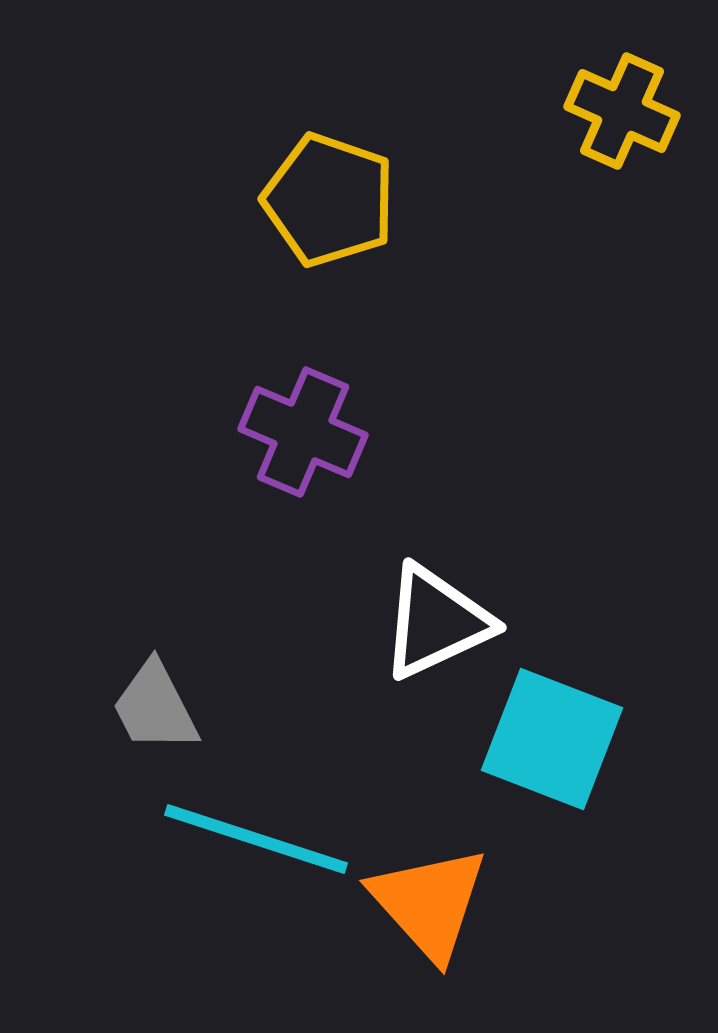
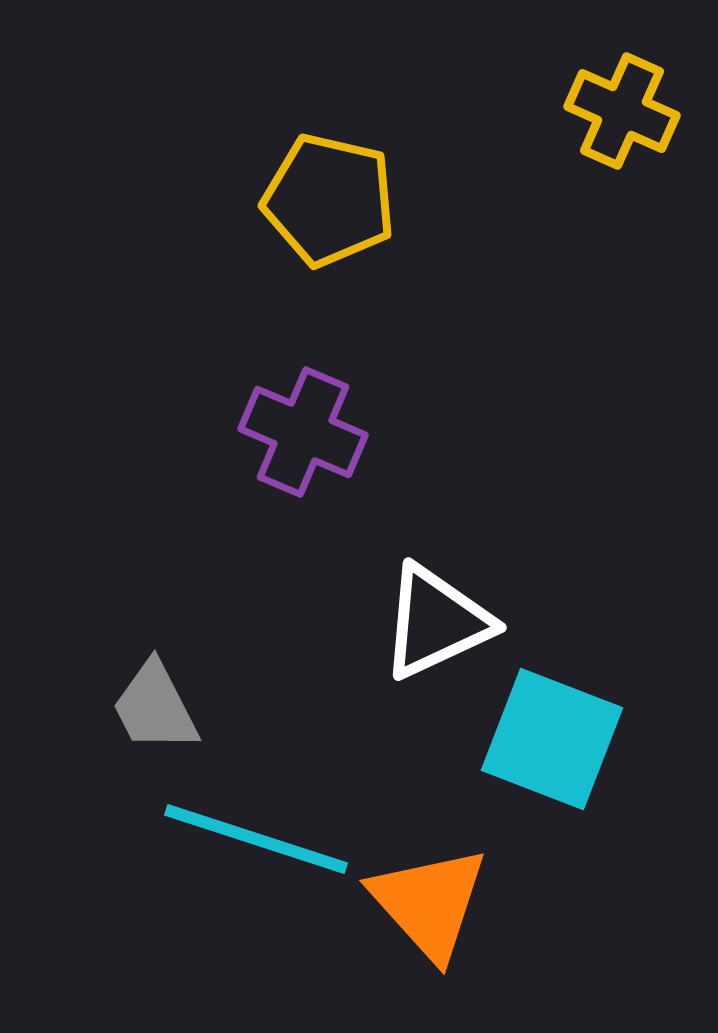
yellow pentagon: rotated 6 degrees counterclockwise
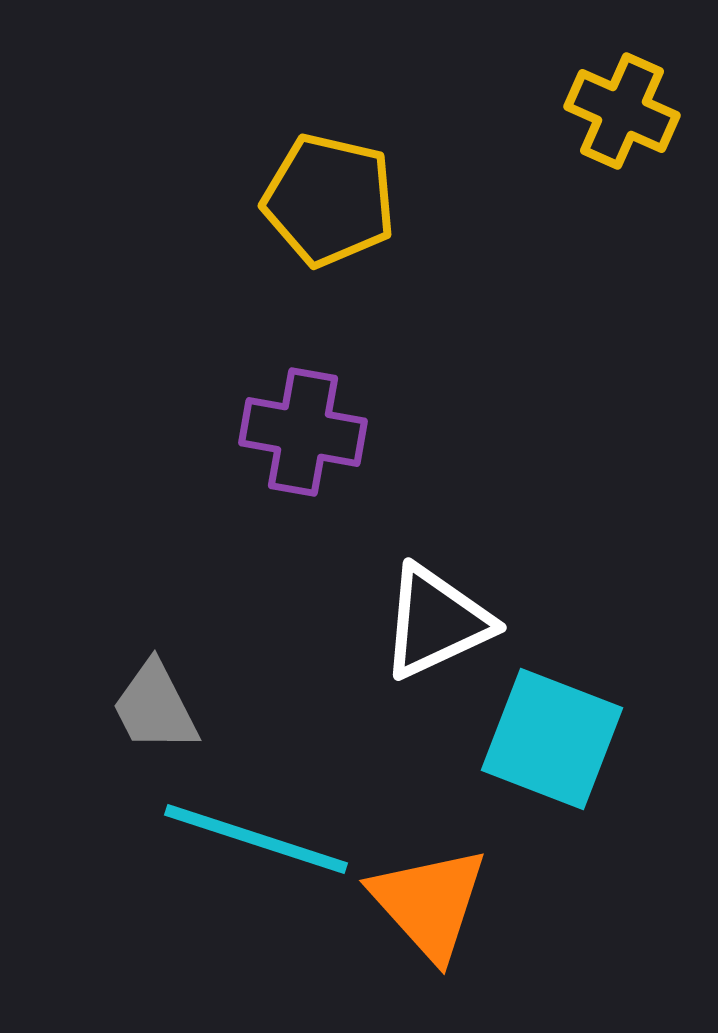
purple cross: rotated 13 degrees counterclockwise
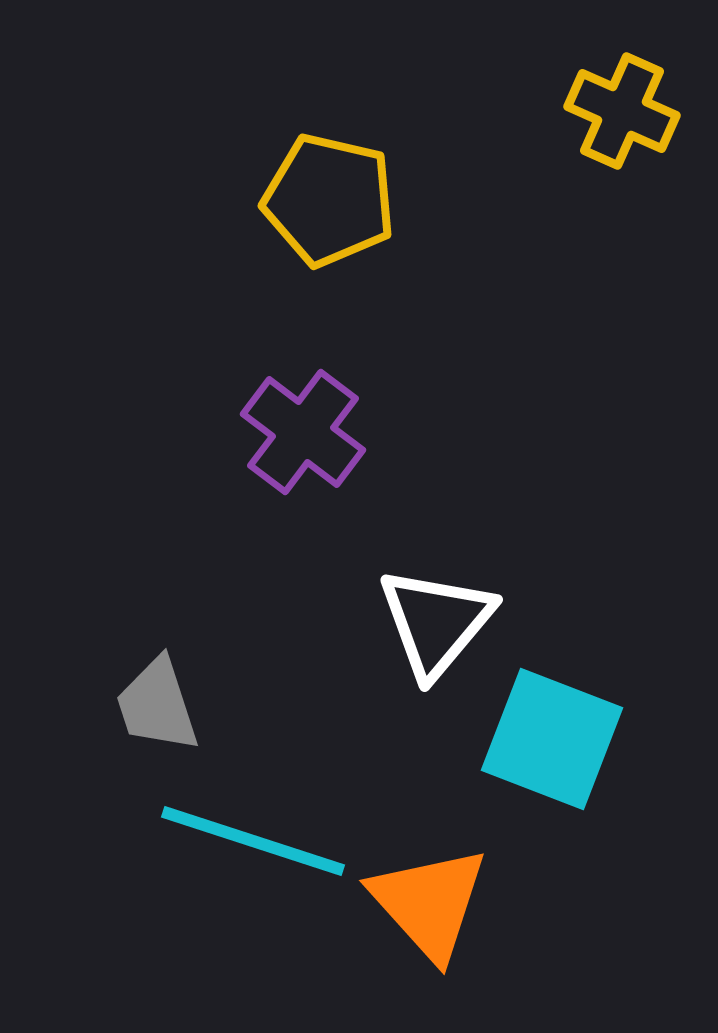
purple cross: rotated 27 degrees clockwise
white triangle: rotated 25 degrees counterclockwise
gray trapezoid: moved 2 px right, 2 px up; rotated 9 degrees clockwise
cyan line: moved 3 px left, 2 px down
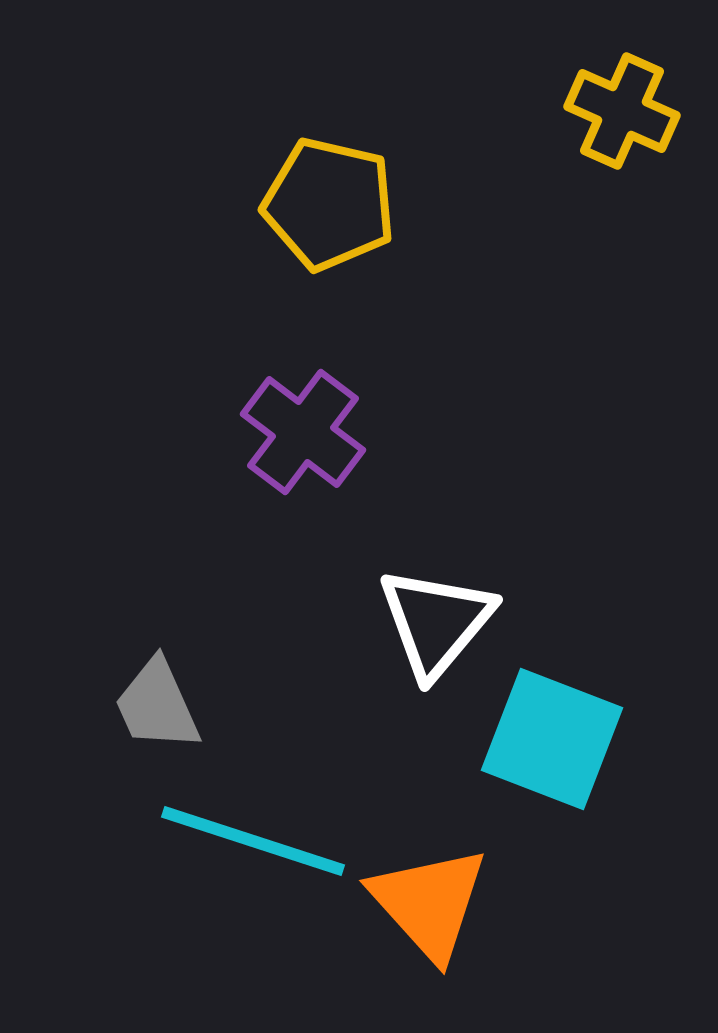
yellow pentagon: moved 4 px down
gray trapezoid: rotated 6 degrees counterclockwise
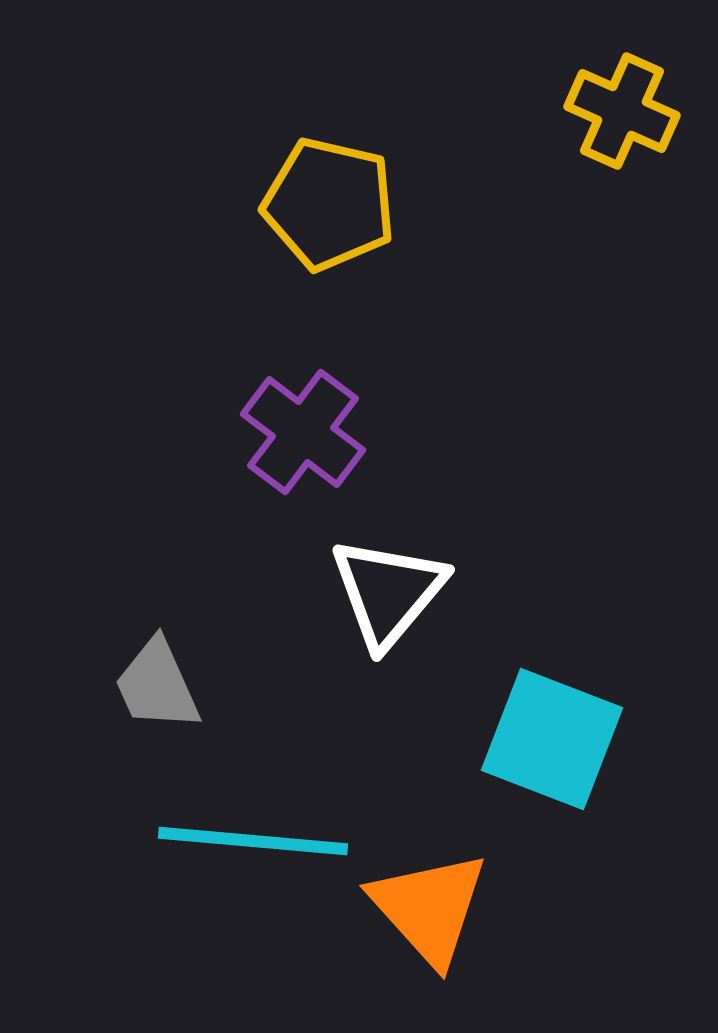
white triangle: moved 48 px left, 30 px up
gray trapezoid: moved 20 px up
cyan line: rotated 13 degrees counterclockwise
orange triangle: moved 5 px down
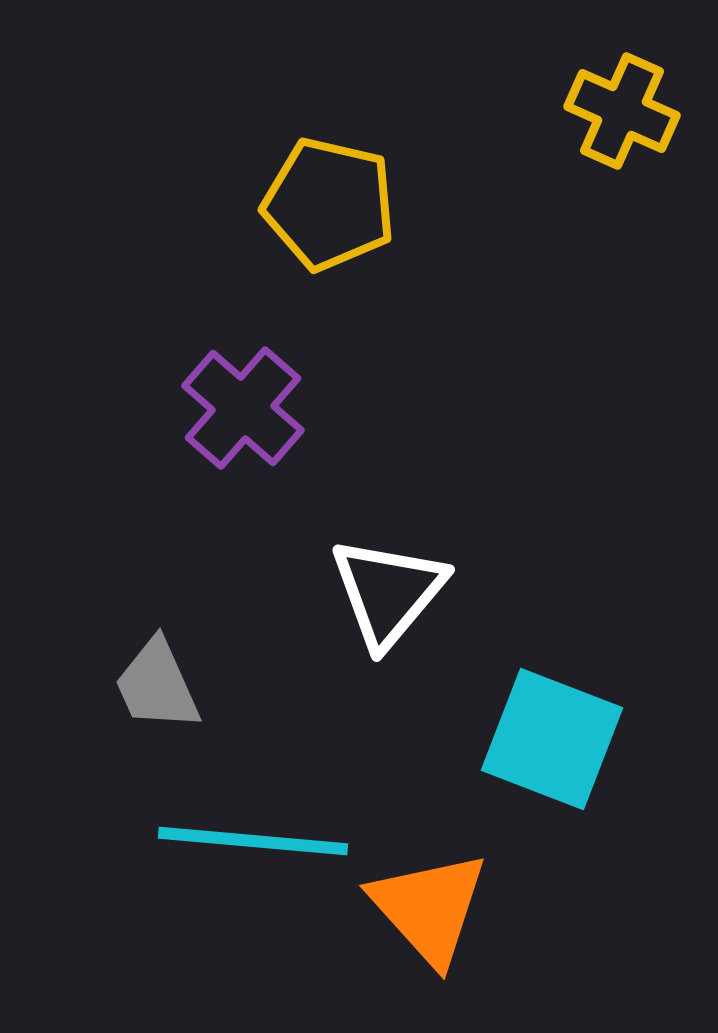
purple cross: moved 60 px left, 24 px up; rotated 4 degrees clockwise
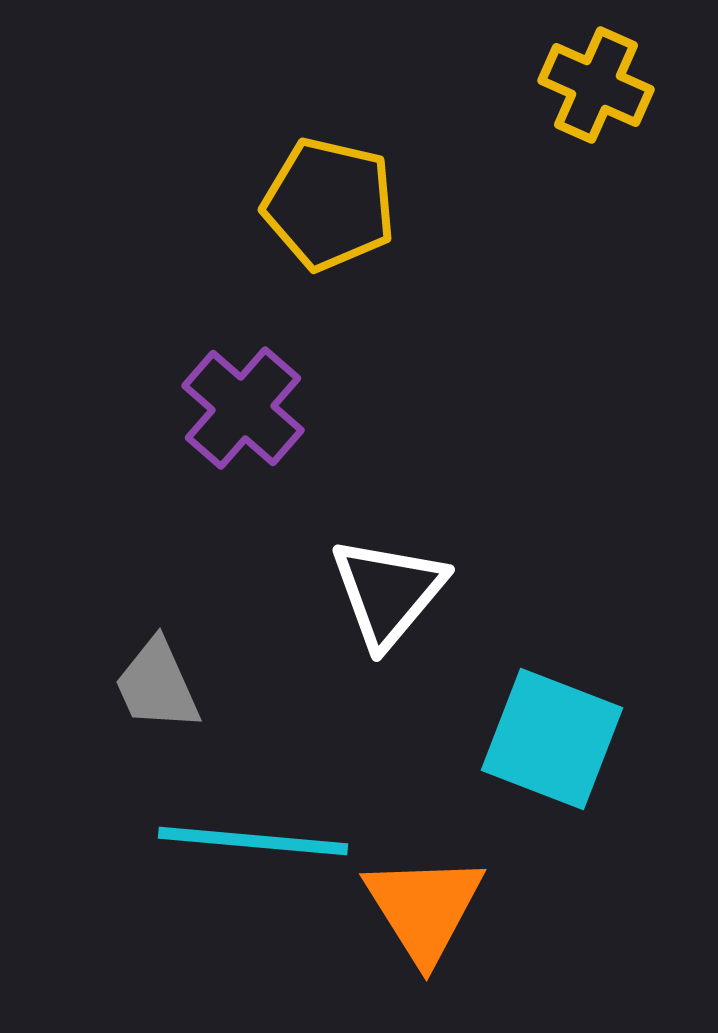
yellow cross: moved 26 px left, 26 px up
orange triangle: moved 5 px left; rotated 10 degrees clockwise
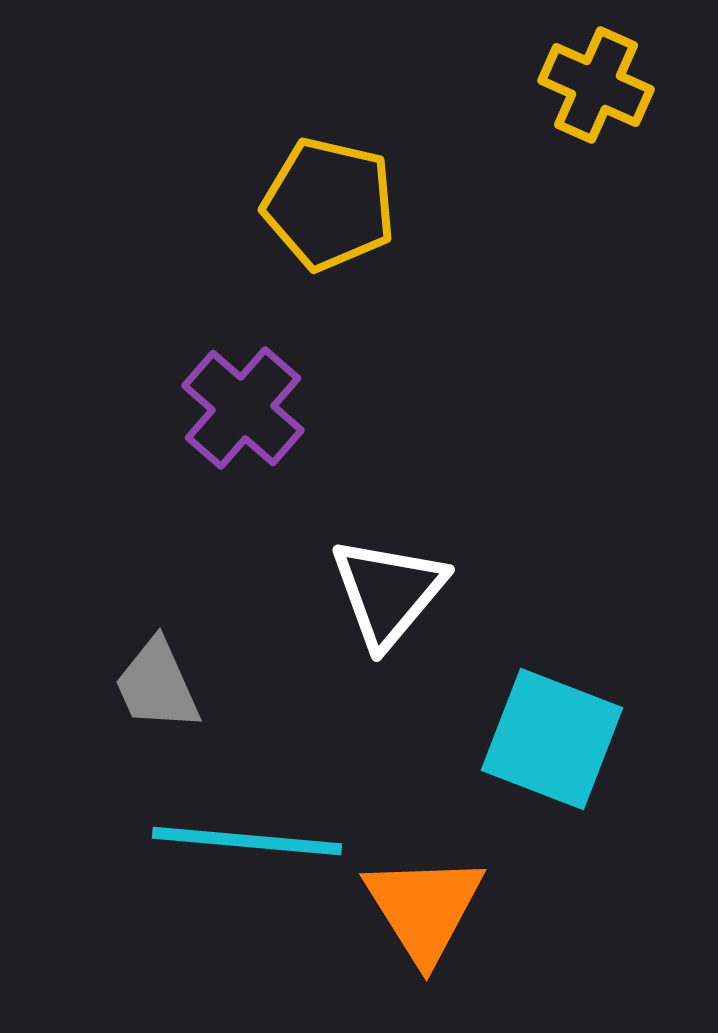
cyan line: moved 6 px left
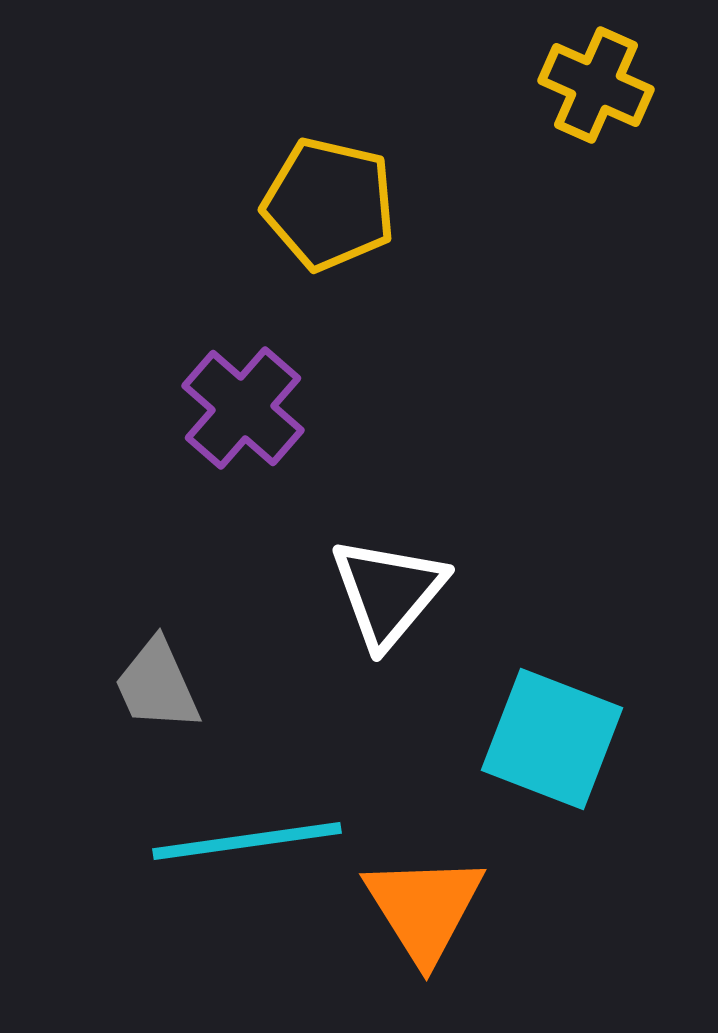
cyan line: rotated 13 degrees counterclockwise
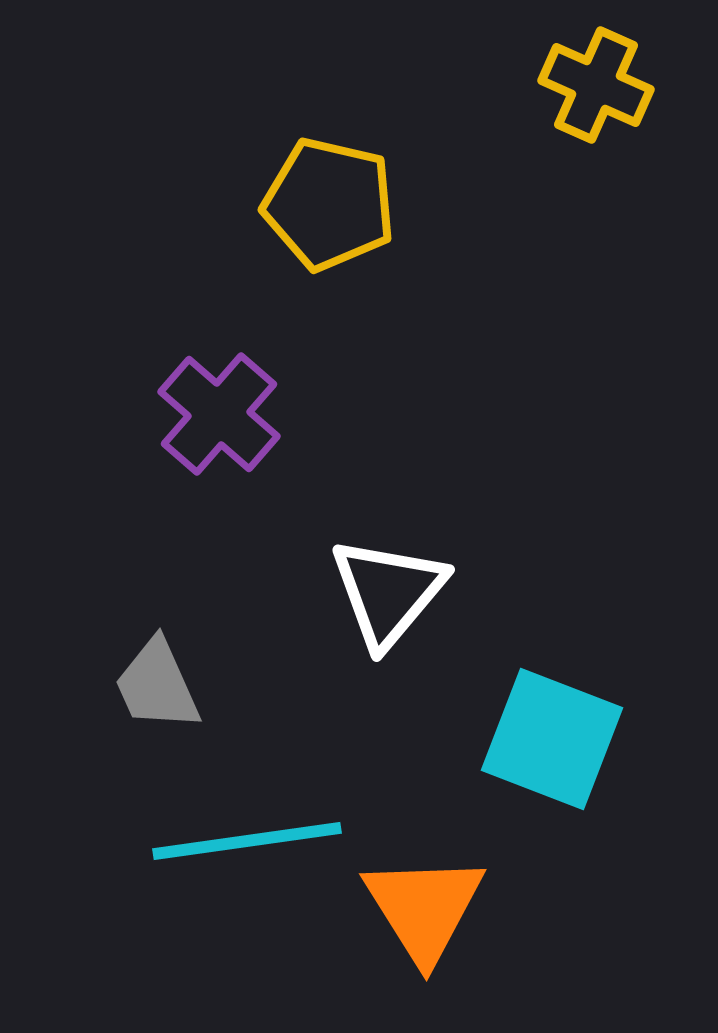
purple cross: moved 24 px left, 6 px down
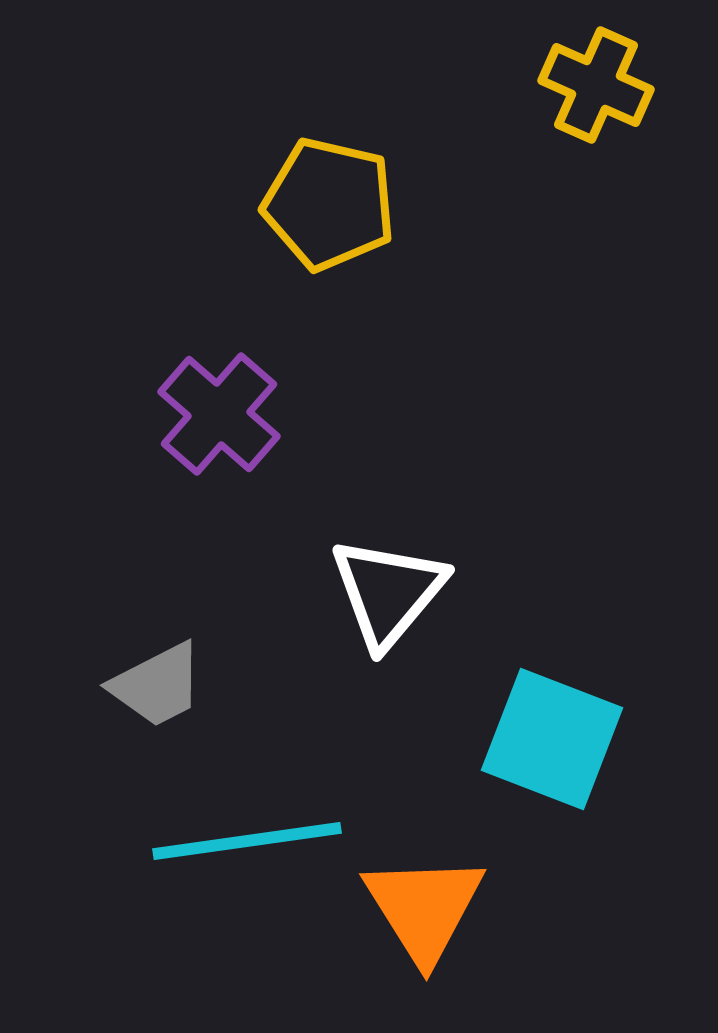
gray trapezoid: rotated 93 degrees counterclockwise
